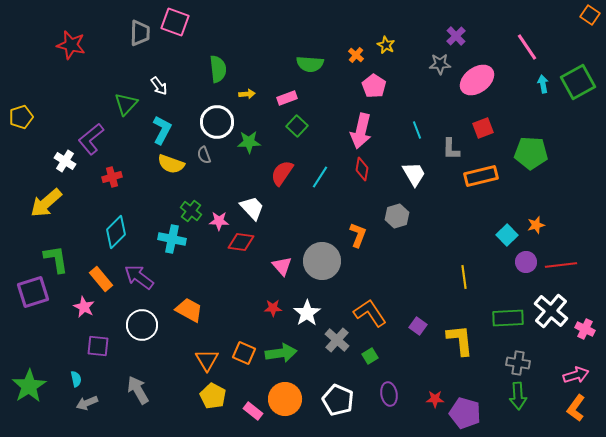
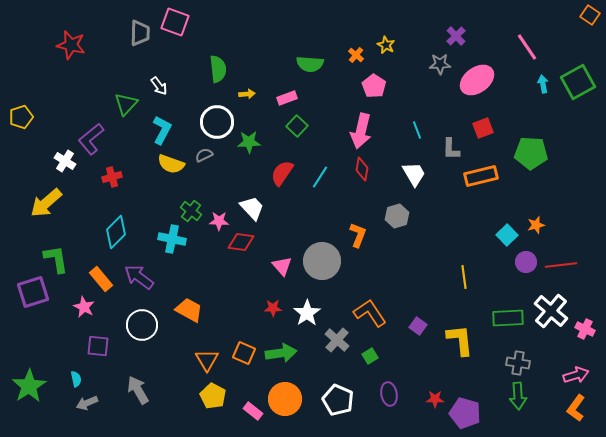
gray semicircle at (204, 155): rotated 84 degrees clockwise
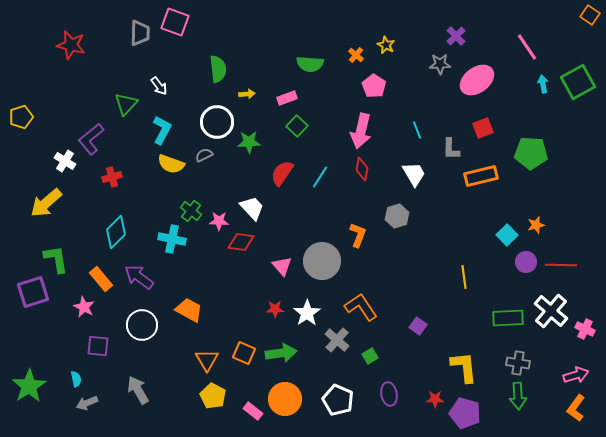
red line at (561, 265): rotated 8 degrees clockwise
red star at (273, 308): moved 2 px right, 1 px down
orange L-shape at (370, 313): moved 9 px left, 6 px up
yellow L-shape at (460, 340): moved 4 px right, 27 px down
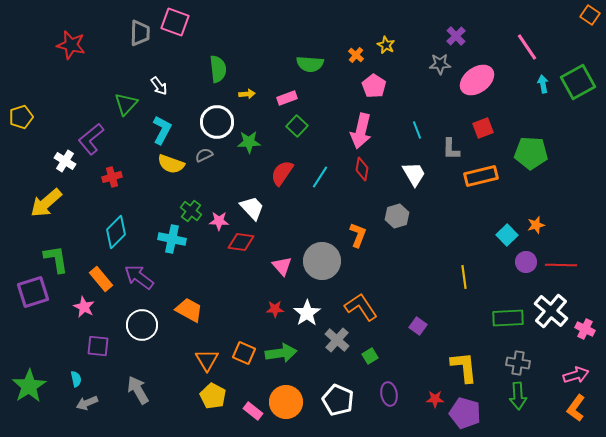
orange circle at (285, 399): moved 1 px right, 3 px down
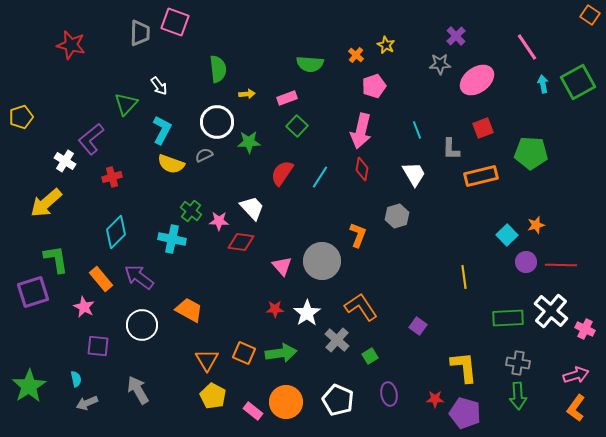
pink pentagon at (374, 86): rotated 20 degrees clockwise
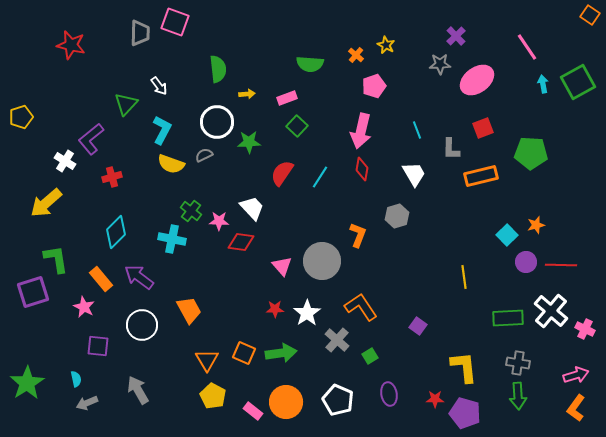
orange trapezoid at (189, 310): rotated 32 degrees clockwise
green star at (29, 386): moved 2 px left, 3 px up
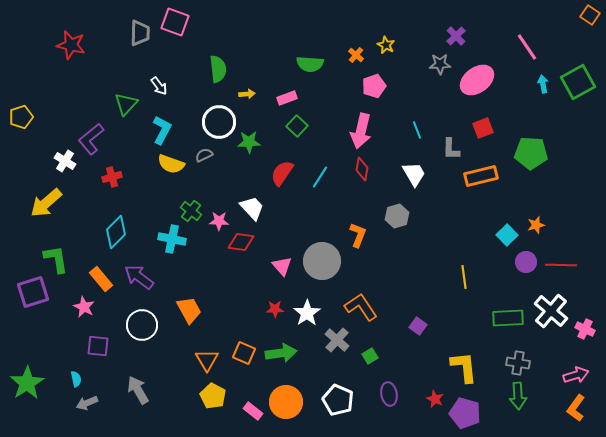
white circle at (217, 122): moved 2 px right
red star at (435, 399): rotated 24 degrees clockwise
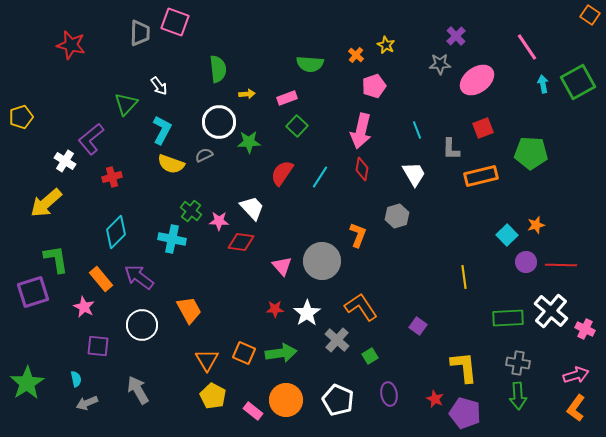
orange circle at (286, 402): moved 2 px up
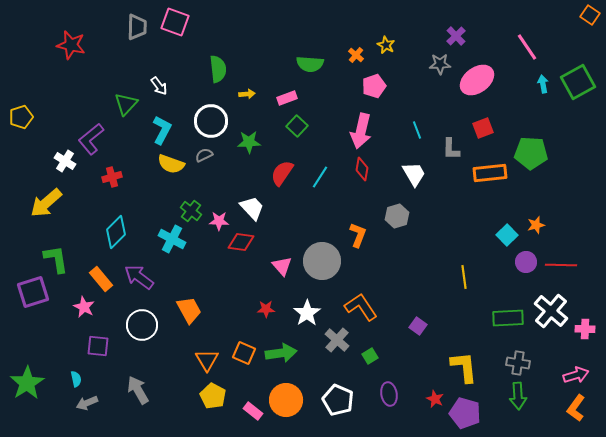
gray trapezoid at (140, 33): moved 3 px left, 6 px up
white circle at (219, 122): moved 8 px left, 1 px up
orange rectangle at (481, 176): moved 9 px right, 3 px up; rotated 8 degrees clockwise
cyan cross at (172, 239): rotated 16 degrees clockwise
red star at (275, 309): moved 9 px left
pink cross at (585, 329): rotated 24 degrees counterclockwise
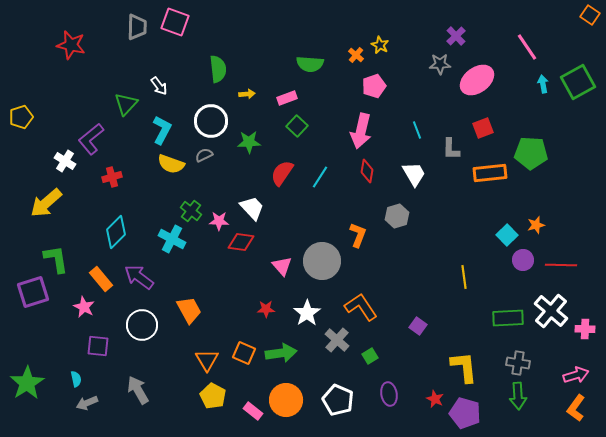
yellow star at (386, 45): moved 6 px left
red diamond at (362, 169): moved 5 px right, 2 px down
purple circle at (526, 262): moved 3 px left, 2 px up
